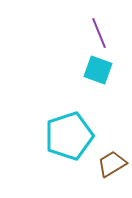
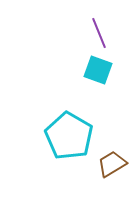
cyan pentagon: rotated 24 degrees counterclockwise
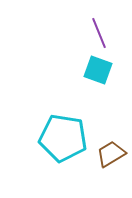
cyan pentagon: moved 6 px left, 2 px down; rotated 21 degrees counterclockwise
brown trapezoid: moved 1 px left, 10 px up
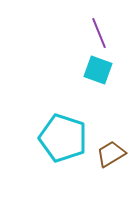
cyan pentagon: rotated 9 degrees clockwise
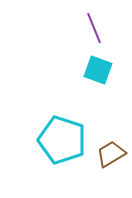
purple line: moved 5 px left, 5 px up
cyan pentagon: moved 1 px left, 2 px down
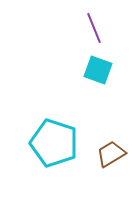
cyan pentagon: moved 8 px left, 3 px down
